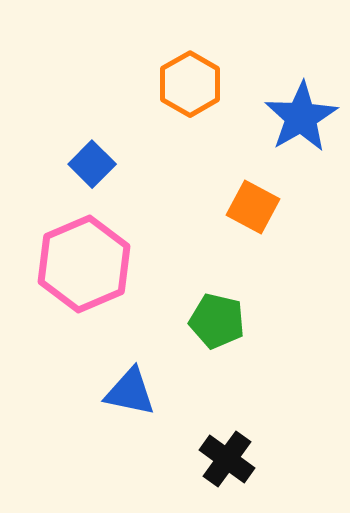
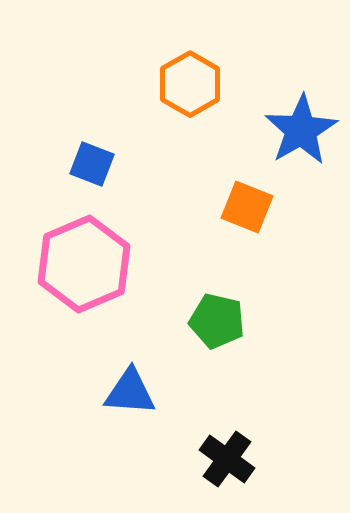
blue star: moved 13 px down
blue square: rotated 24 degrees counterclockwise
orange square: moved 6 px left; rotated 6 degrees counterclockwise
blue triangle: rotated 8 degrees counterclockwise
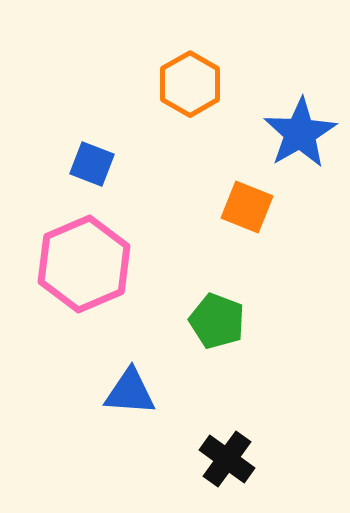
blue star: moved 1 px left, 3 px down
green pentagon: rotated 8 degrees clockwise
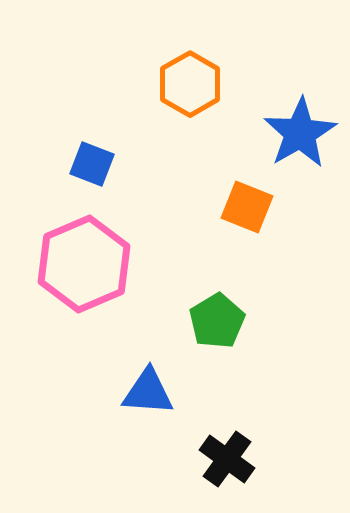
green pentagon: rotated 20 degrees clockwise
blue triangle: moved 18 px right
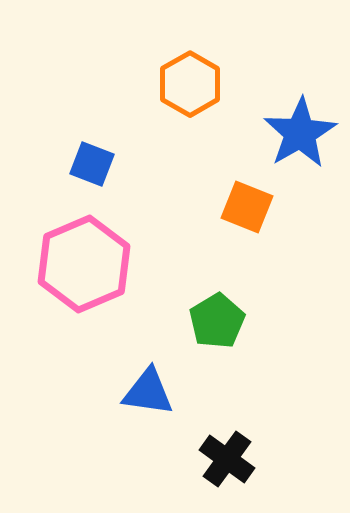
blue triangle: rotated 4 degrees clockwise
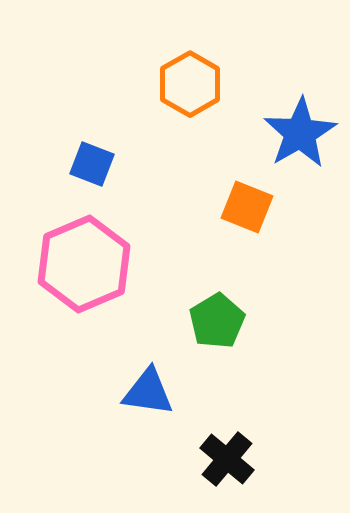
black cross: rotated 4 degrees clockwise
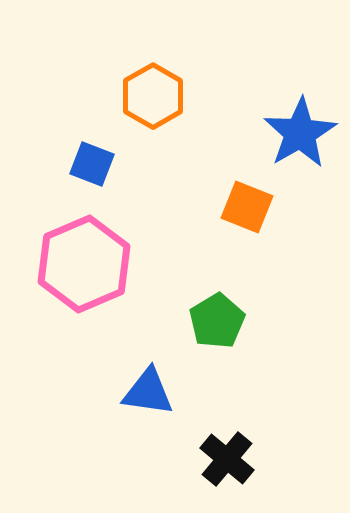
orange hexagon: moved 37 px left, 12 px down
